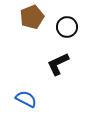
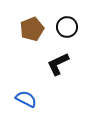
brown pentagon: moved 12 px down
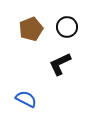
brown pentagon: moved 1 px left
black L-shape: moved 2 px right
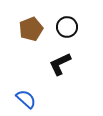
blue semicircle: rotated 15 degrees clockwise
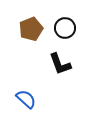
black circle: moved 2 px left, 1 px down
black L-shape: rotated 85 degrees counterclockwise
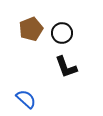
black circle: moved 3 px left, 5 px down
black L-shape: moved 6 px right, 3 px down
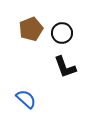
black L-shape: moved 1 px left
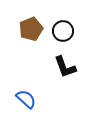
black circle: moved 1 px right, 2 px up
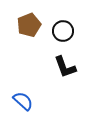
brown pentagon: moved 2 px left, 4 px up
blue semicircle: moved 3 px left, 2 px down
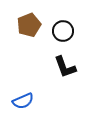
blue semicircle: rotated 115 degrees clockwise
